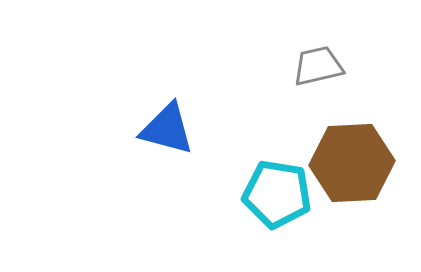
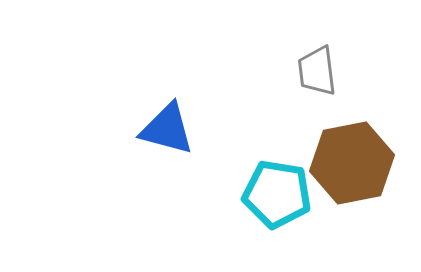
gray trapezoid: moved 1 px left, 5 px down; rotated 84 degrees counterclockwise
brown hexagon: rotated 8 degrees counterclockwise
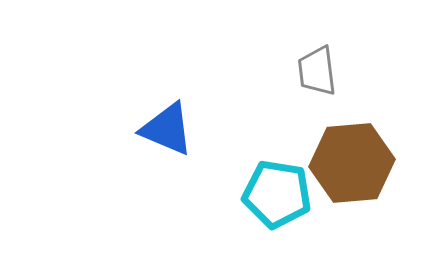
blue triangle: rotated 8 degrees clockwise
brown hexagon: rotated 6 degrees clockwise
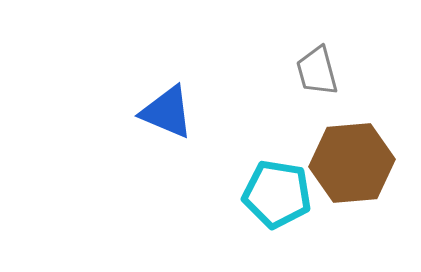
gray trapezoid: rotated 8 degrees counterclockwise
blue triangle: moved 17 px up
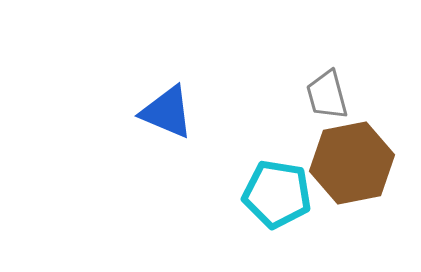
gray trapezoid: moved 10 px right, 24 px down
brown hexagon: rotated 6 degrees counterclockwise
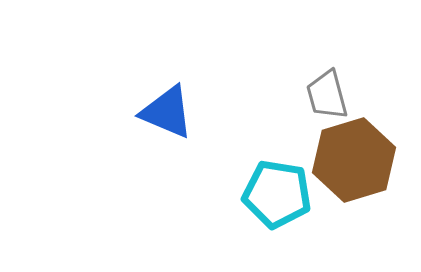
brown hexagon: moved 2 px right, 3 px up; rotated 6 degrees counterclockwise
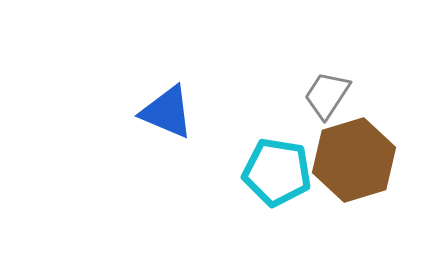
gray trapezoid: rotated 48 degrees clockwise
cyan pentagon: moved 22 px up
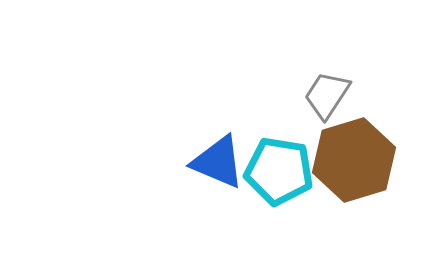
blue triangle: moved 51 px right, 50 px down
cyan pentagon: moved 2 px right, 1 px up
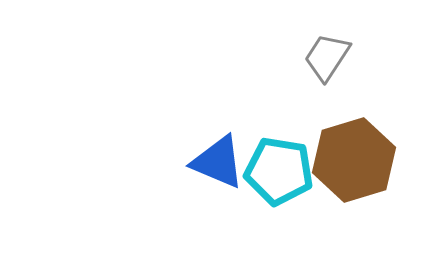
gray trapezoid: moved 38 px up
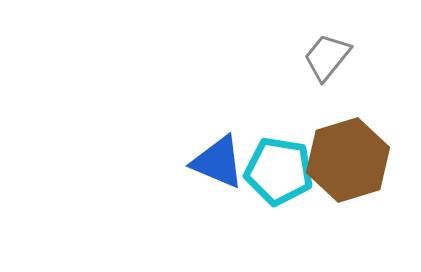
gray trapezoid: rotated 6 degrees clockwise
brown hexagon: moved 6 px left
